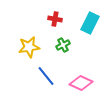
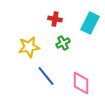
green cross: moved 2 px up
pink diamond: rotated 65 degrees clockwise
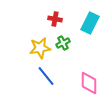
yellow star: moved 11 px right, 1 px down
pink diamond: moved 8 px right
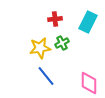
red cross: rotated 16 degrees counterclockwise
cyan rectangle: moved 2 px left, 1 px up
green cross: moved 1 px left
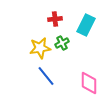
cyan rectangle: moved 2 px left, 3 px down
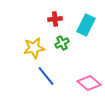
yellow star: moved 6 px left
pink diamond: rotated 50 degrees counterclockwise
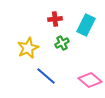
yellow star: moved 6 px left; rotated 15 degrees counterclockwise
blue line: rotated 10 degrees counterclockwise
pink diamond: moved 1 px right, 3 px up
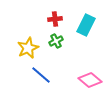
green cross: moved 6 px left, 2 px up
blue line: moved 5 px left, 1 px up
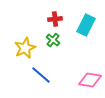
green cross: moved 3 px left, 1 px up; rotated 24 degrees counterclockwise
yellow star: moved 3 px left
pink diamond: rotated 30 degrees counterclockwise
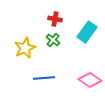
red cross: rotated 16 degrees clockwise
cyan rectangle: moved 1 px right, 7 px down; rotated 10 degrees clockwise
blue line: moved 3 px right, 3 px down; rotated 45 degrees counterclockwise
pink diamond: rotated 25 degrees clockwise
